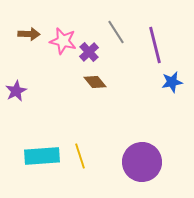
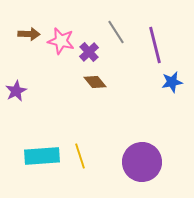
pink star: moved 2 px left
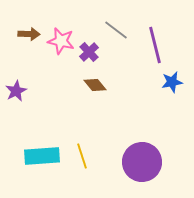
gray line: moved 2 px up; rotated 20 degrees counterclockwise
brown diamond: moved 3 px down
yellow line: moved 2 px right
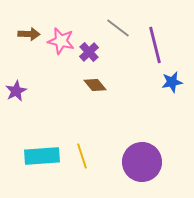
gray line: moved 2 px right, 2 px up
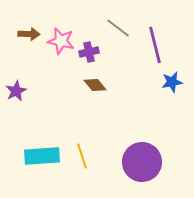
purple cross: rotated 30 degrees clockwise
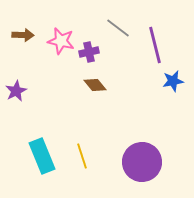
brown arrow: moved 6 px left, 1 px down
blue star: moved 1 px right, 1 px up
cyan rectangle: rotated 72 degrees clockwise
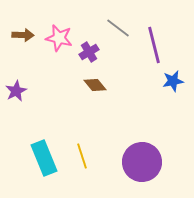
pink star: moved 2 px left, 3 px up
purple line: moved 1 px left
purple cross: rotated 18 degrees counterclockwise
cyan rectangle: moved 2 px right, 2 px down
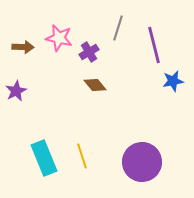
gray line: rotated 70 degrees clockwise
brown arrow: moved 12 px down
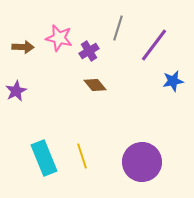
purple line: rotated 51 degrees clockwise
purple cross: moved 1 px up
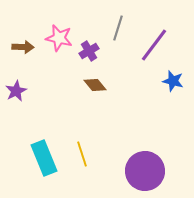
blue star: rotated 25 degrees clockwise
yellow line: moved 2 px up
purple circle: moved 3 px right, 9 px down
